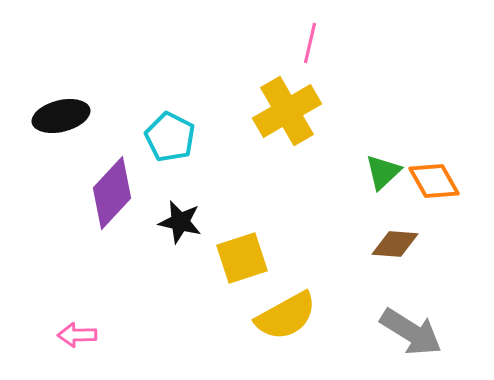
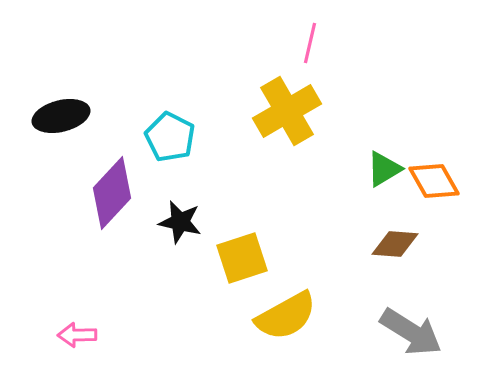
green triangle: moved 1 px right, 3 px up; rotated 12 degrees clockwise
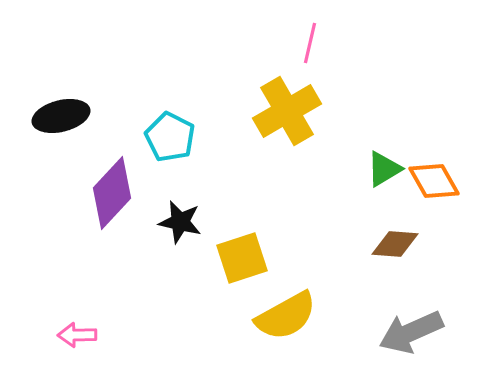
gray arrow: rotated 124 degrees clockwise
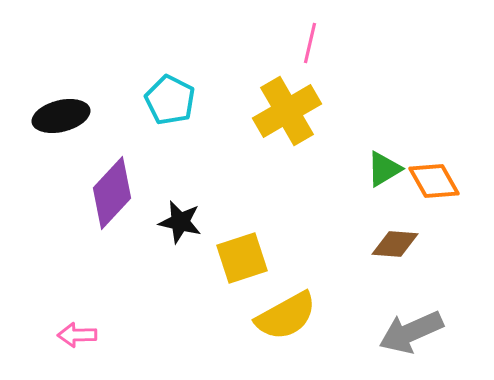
cyan pentagon: moved 37 px up
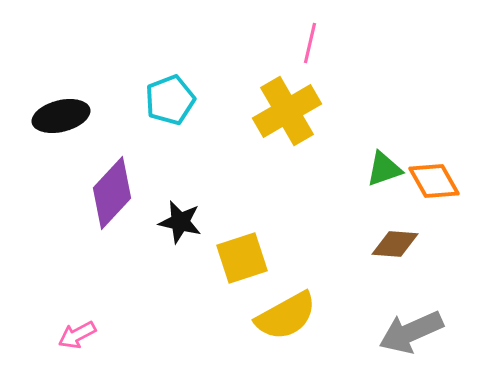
cyan pentagon: rotated 24 degrees clockwise
green triangle: rotated 12 degrees clockwise
pink arrow: rotated 27 degrees counterclockwise
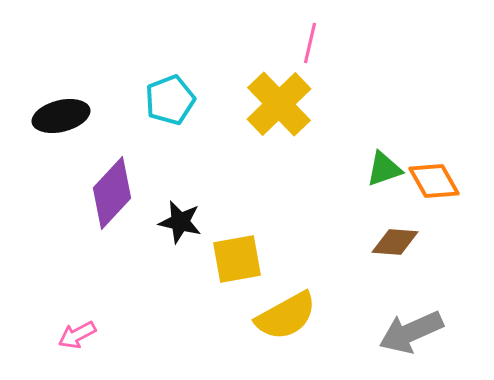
yellow cross: moved 8 px left, 7 px up; rotated 14 degrees counterclockwise
brown diamond: moved 2 px up
yellow square: moved 5 px left, 1 px down; rotated 8 degrees clockwise
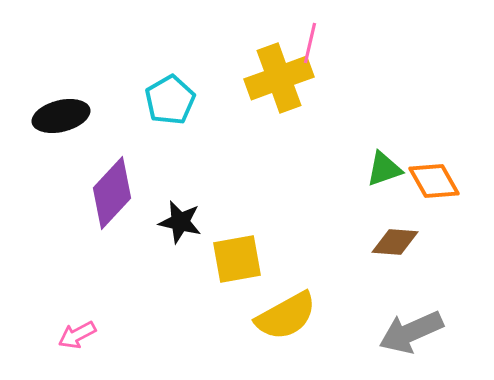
cyan pentagon: rotated 9 degrees counterclockwise
yellow cross: moved 26 px up; rotated 24 degrees clockwise
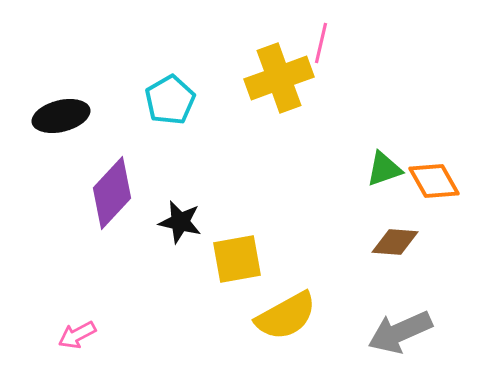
pink line: moved 11 px right
gray arrow: moved 11 px left
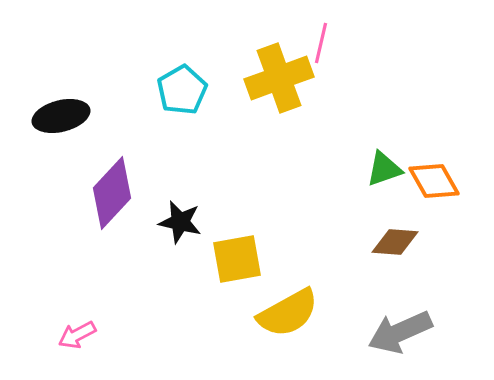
cyan pentagon: moved 12 px right, 10 px up
yellow semicircle: moved 2 px right, 3 px up
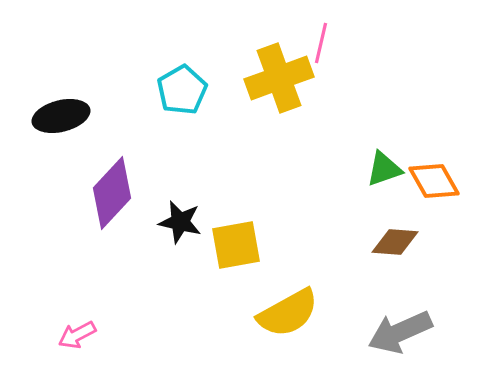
yellow square: moved 1 px left, 14 px up
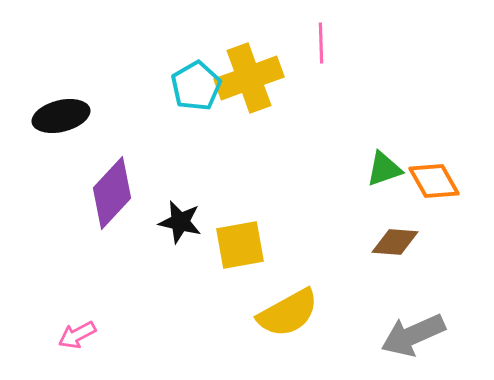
pink line: rotated 15 degrees counterclockwise
yellow cross: moved 30 px left
cyan pentagon: moved 14 px right, 4 px up
yellow square: moved 4 px right
gray arrow: moved 13 px right, 3 px down
